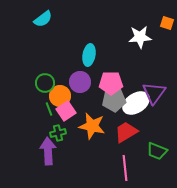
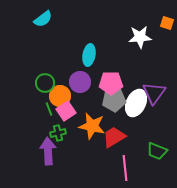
white ellipse: rotated 32 degrees counterclockwise
red trapezoid: moved 12 px left, 5 px down
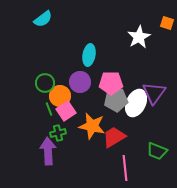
white star: moved 1 px left; rotated 25 degrees counterclockwise
gray pentagon: moved 2 px right
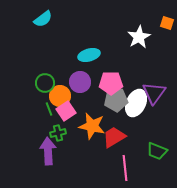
cyan ellipse: rotated 65 degrees clockwise
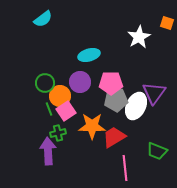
white ellipse: moved 3 px down
orange star: rotated 12 degrees counterclockwise
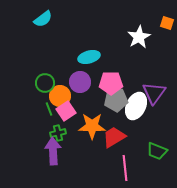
cyan ellipse: moved 2 px down
purple arrow: moved 5 px right
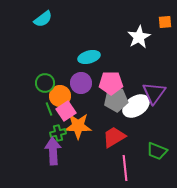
orange square: moved 2 px left, 1 px up; rotated 24 degrees counterclockwise
purple circle: moved 1 px right, 1 px down
white ellipse: rotated 32 degrees clockwise
orange star: moved 14 px left
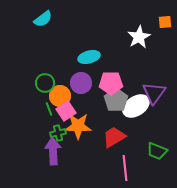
gray pentagon: rotated 30 degrees counterclockwise
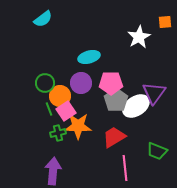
purple arrow: moved 20 px down; rotated 8 degrees clockwise
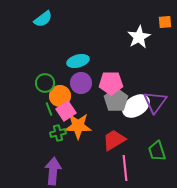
cyan ellipse: moved 11 px left, 4 px down
purple triangle: moved 1 px right, 9 px down
red trapezoid: moved 3 px down
green trapezoid: rotated 50 degrees clockwise
